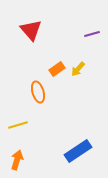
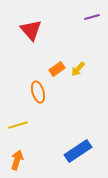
purple line: moved 17 px up
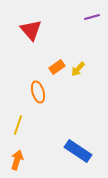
orange rectangle: moved 2 px up
yellow line: rotated 54 degrees counterclockwise
blue rectangle: rotated 68 degrees clockwise
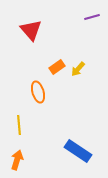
yellow line: moved 1 px right; rotated 24 degrees counterclockwise
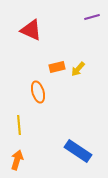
red triangle: rotated 25 degrees counterclockwise
orange rectangle: rotated 21 degrees clockwise
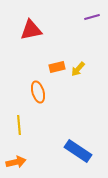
red triangle: rotated 35 degrees counterclockwise
orange arrow: moved 1 px left, 2 px down; rotated 60 degrees clockwise
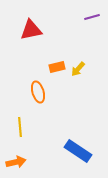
yellow line: moved 1 px right, 2 px down
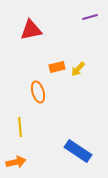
purple line: moved 2 px left
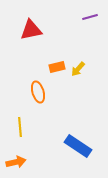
blue rectangle: moved 5 px up
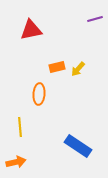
purple line: moved 5 px right, 2 px down
orange ellipse: moved 1 px right, 2 px down; rotated 20 degrees clockwise
